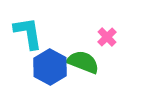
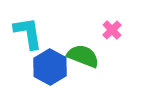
pink cross: moved 5 px right, 7 px up
green semicircle: moved 6 px up
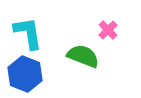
pink cross: moved 4 px left
blue hexagon: moved 25 px left, 7 px down; rotated 8 degrees counterclockwise
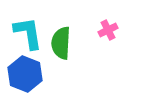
pink cross: rotated 18 degrees clockwise
green semicircle: moved 22 px left, 13 px up; rotated 108 degrees counterclockwise
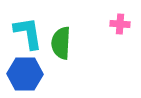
pink cross: moved 12 px right, 6 px up; rotated 30 degrees clockwise
blue hexagon: rotated 20 degrees counterclockwise
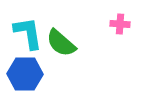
green semicircle: rotated 52 degrees counterclockwise
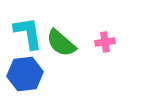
pink cross: moved 15 px left, 18 px down; rotated 12 degrees counterclockwise
blue hexagon: rotated 8 degrees counterclockwise
